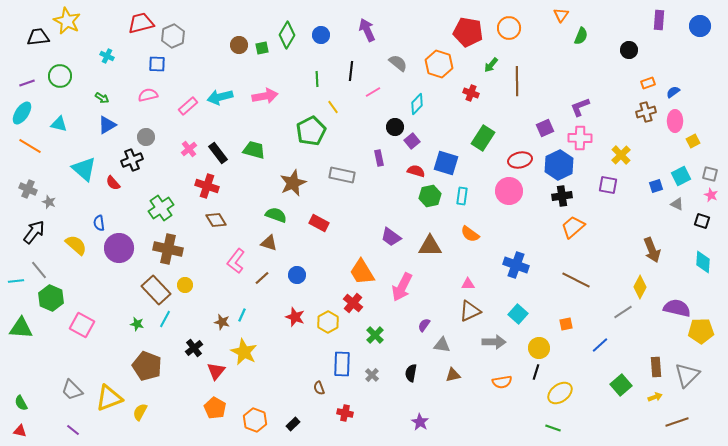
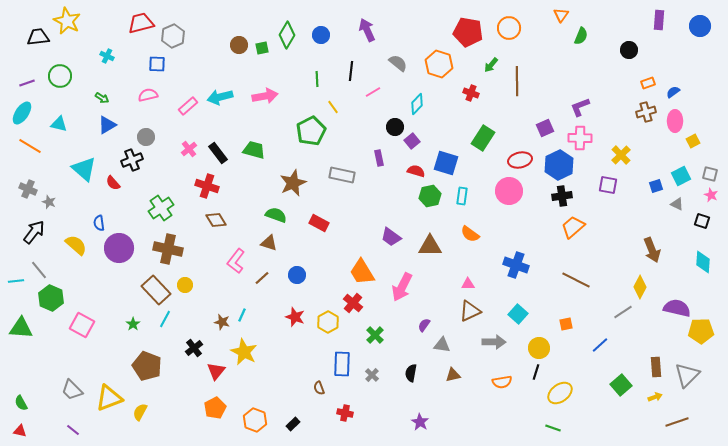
green star at (137, 324): moved 4 px left; rotated 24 degrees clockwise
orange pentagon at (215, 408): rotated 15 degrees clockwise
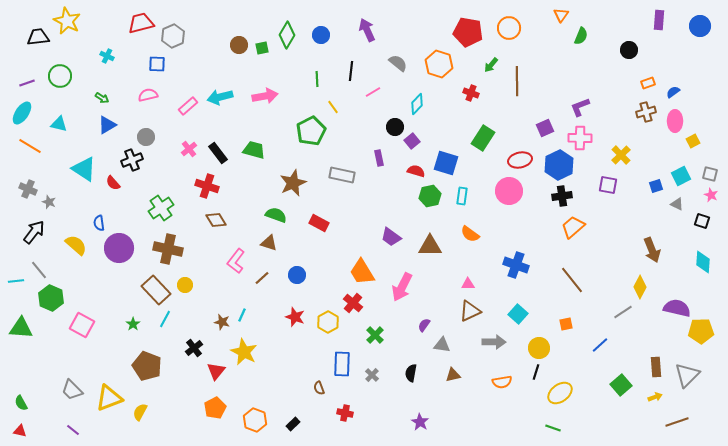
cyan triangle at (84, 169): rotated 8 degrees counterclockwise
brown line at (576, 280): moved 4 px left; rotated 24 degrees clockwise
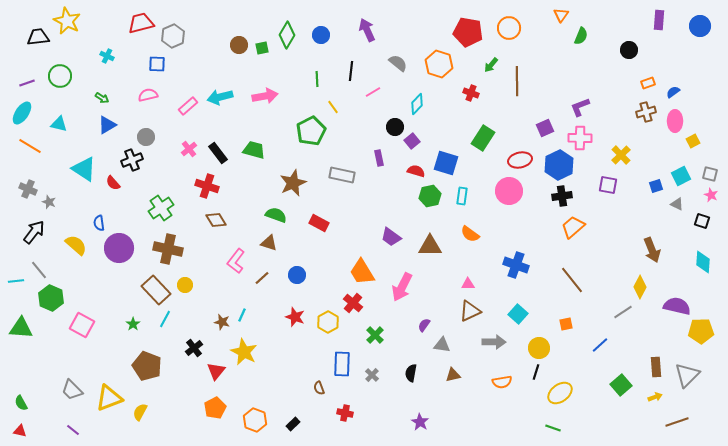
purple semicircle at (677, 308): moved 2 px up
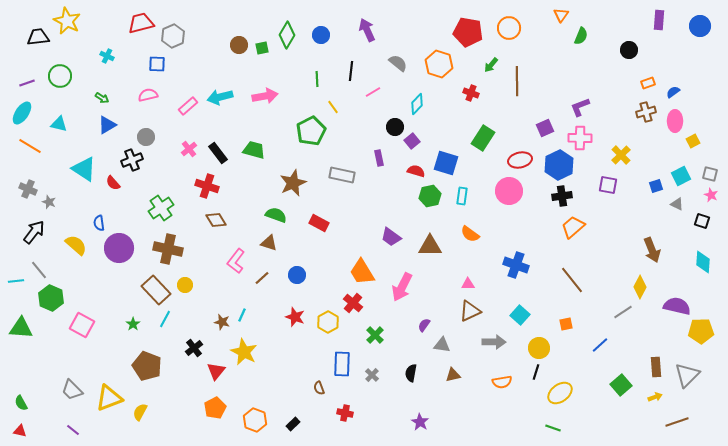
cyan square at (518, 314): moved 2 px right, 1 px down
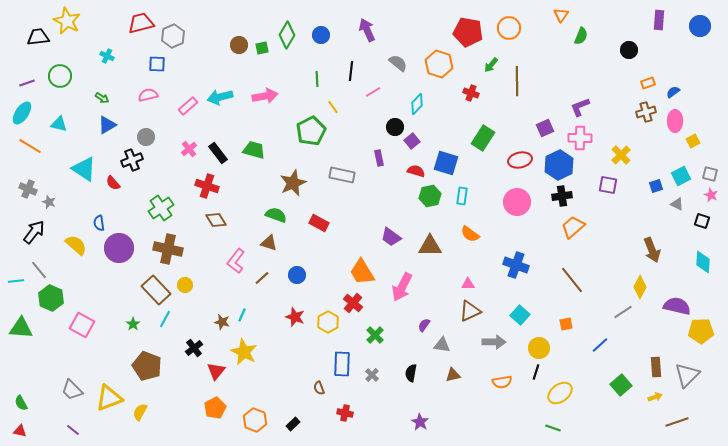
pink circle at (509, 191): moved 8 px right, 11 px down
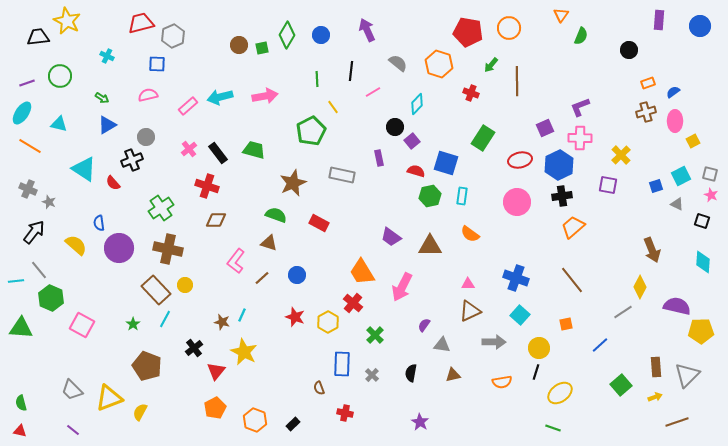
brown diamond at (216, 220): rotated 60 degrees counterclockwise
blue cross at (516, 265): moved 13 px down
green semicircle at (21, 403): rotated 14 degrees clockwise
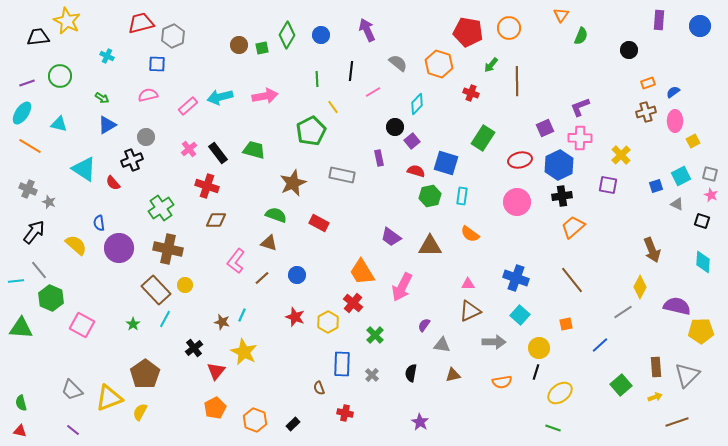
brown pentagon at (147, 366): moved 2 px left, 8 px down; rotated 16 degrees clockwise
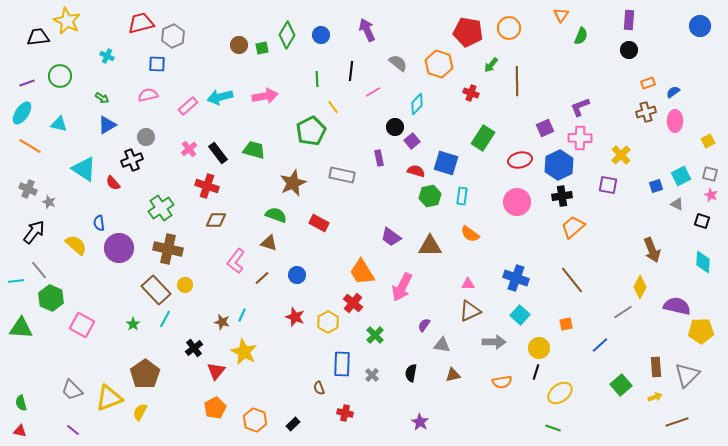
purple rectangle at (659, 20): moved 30 px left
yellow square at (693, 141): moved 15 px right
